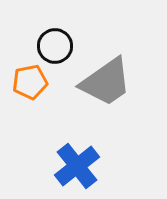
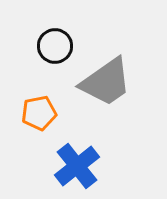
orange pentagon: moved 9 px right, 31 px down
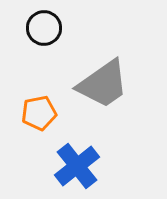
black circle: moved 11 px left, 18 px up
gray trapezoid: moved 3 px left, 2 px down
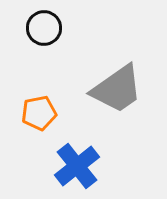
gray trapezoid: moved 14 px right, 5 px down
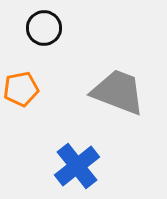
gray trapezoid: moved 1 px right, 3 px down; rotated 124 degrees counterclockwise
orange pentagon: moved 18 px left, 24 px up
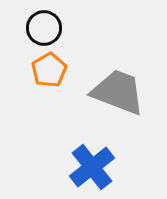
orange pentagon: moved 28 px right, 19 px up; rotated 20 degrees counterclockwise
blue cross: moved 15 px right, 1 px down
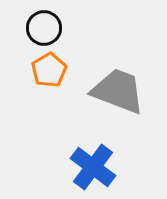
gray trapezoid: moved 1 px up
blue cross: moved 1 px right; rotated 15 degrees counterclockwise
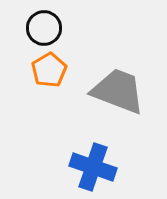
blue cross: rotated 18 degrees counterclockwise
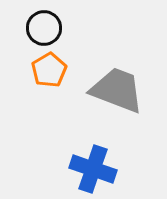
gray trapezoid: moved 1 px left, 1 px up
blue cross: moved 2 px down
